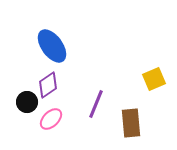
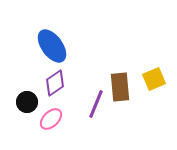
purple diamond: moved 7 px right, 2 px up
brown rectangle: moved 11 px left, 36 px up
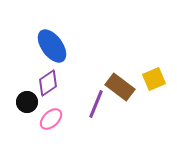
purple diamond: moved 7 px left
brown rectangle: rotated 48 degrees counterclockwise
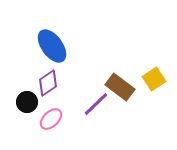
yellow square: rotated 10 degrees counterclockwise
purple line: rotated 24 degrees clockwise
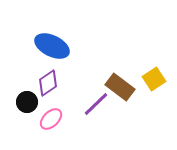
blue ellipse: rotated 28 degrees counterclockwise
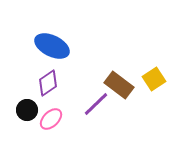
brown rectangle: moved 1 px left, 2 px up
black circle: moved 8 px down
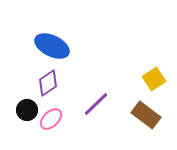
brown rectangle: moved 27 px right, 30 px down
